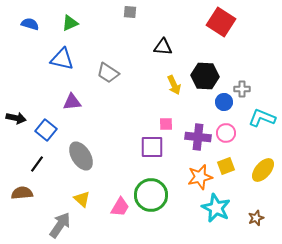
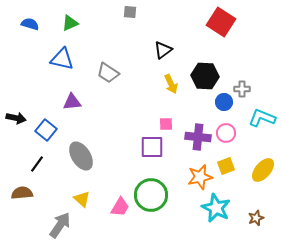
black triangle: moved 3 px down; rotated 42 degrees counterclockwise
yellow arrow: moved 3 px left, 1 px up
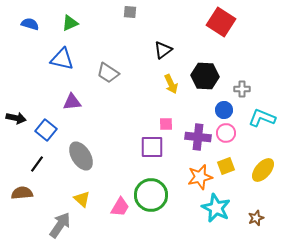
blue circle: moved 8 px down
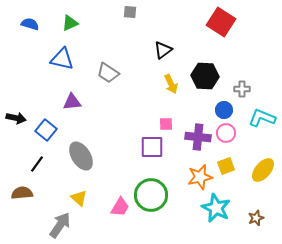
yellow triangle: moved 3 px left, 1 px up
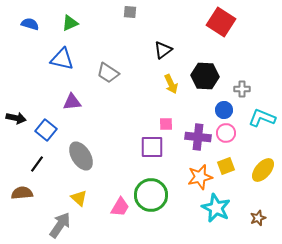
brown star: moved 2 px right
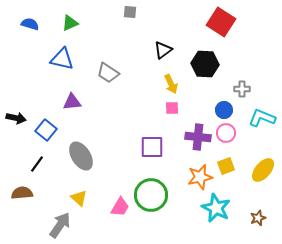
black hexagon: moved 12 px up
pink square: moved 6 px right, 16 px up
